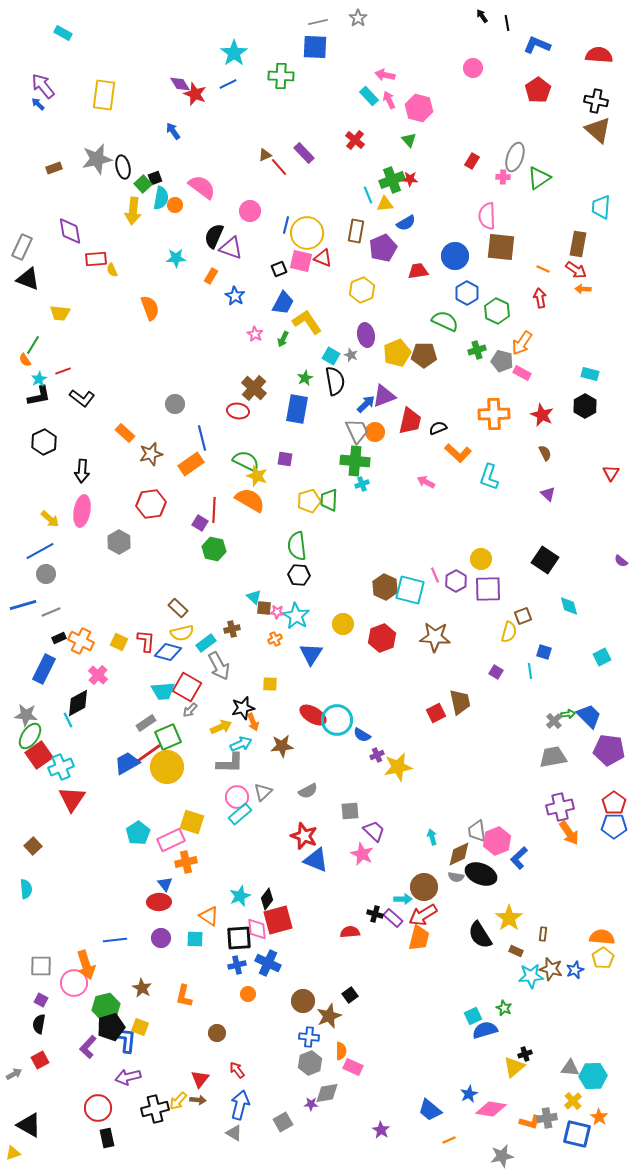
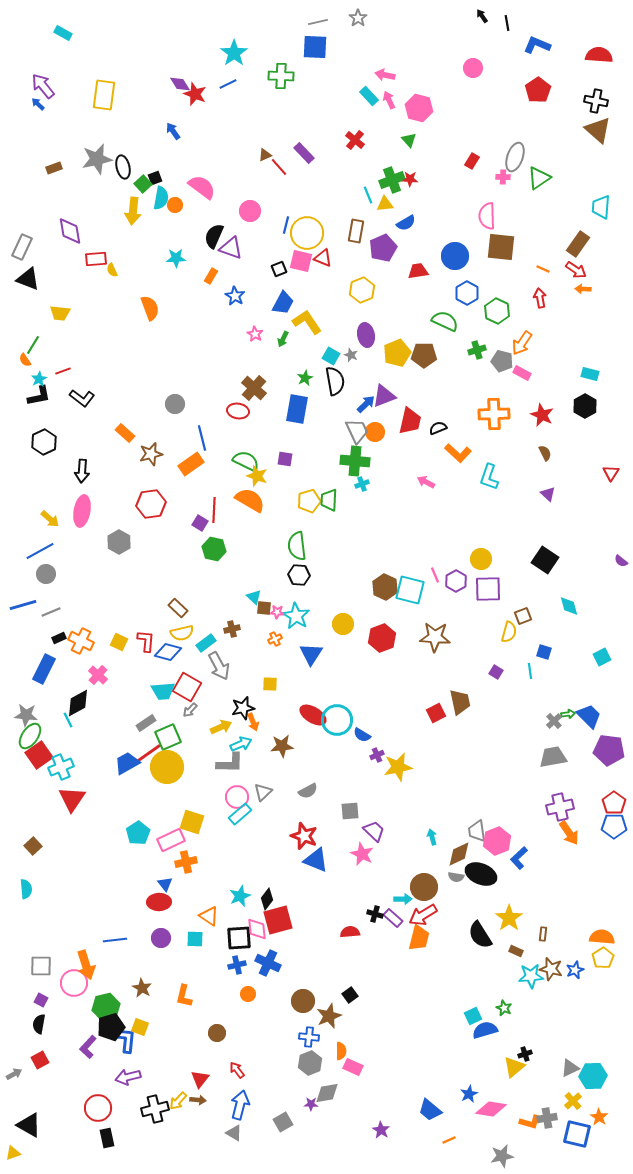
brown rectangle at (578, 244): rotated 25 degrees clockwise
gray triangle at (570, 1068): rotated 30 degrees counterclockwise
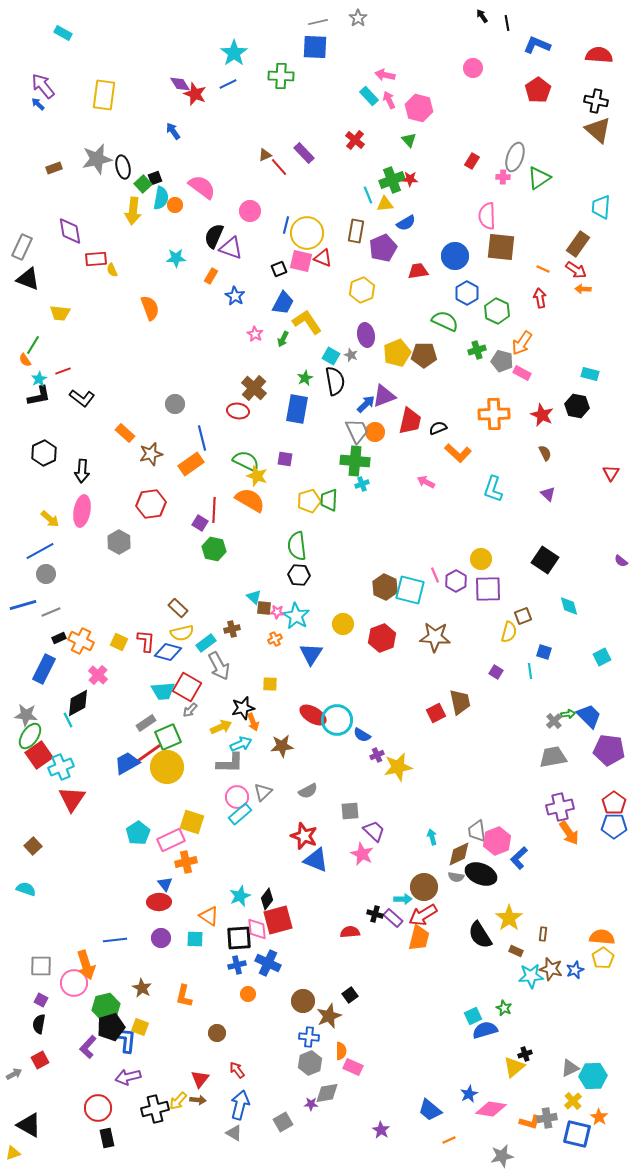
black hexagon at (585, 406): moved 8 px left; rotated 20 degrees counterclockwise
black hexagon at (44, 442): moved 11 px down
cyan L-shape at (489, 477): moved 4 px right, 12 px down
cyan semicircle at (26, 889): rotated 66 degrees counterclockwise
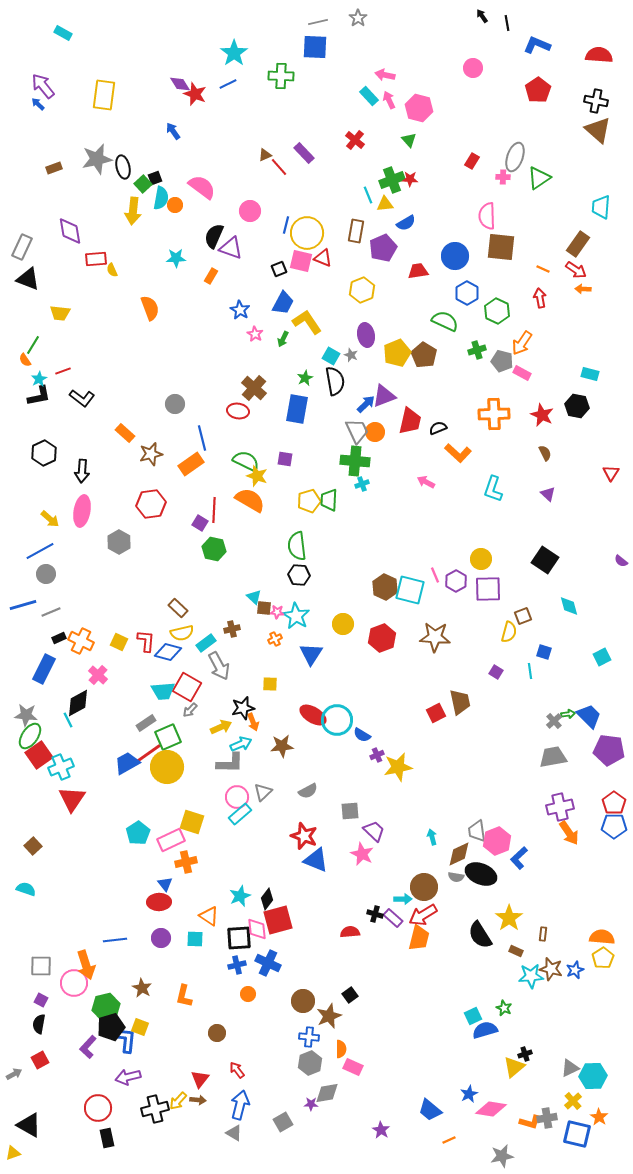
blue star at (235, 296): moved 5 px right, 14 px down
brown pentagon at (424, 355): rotated 30 degrees clockwise
orange semicircle at (341, 1051): moved 2 px up
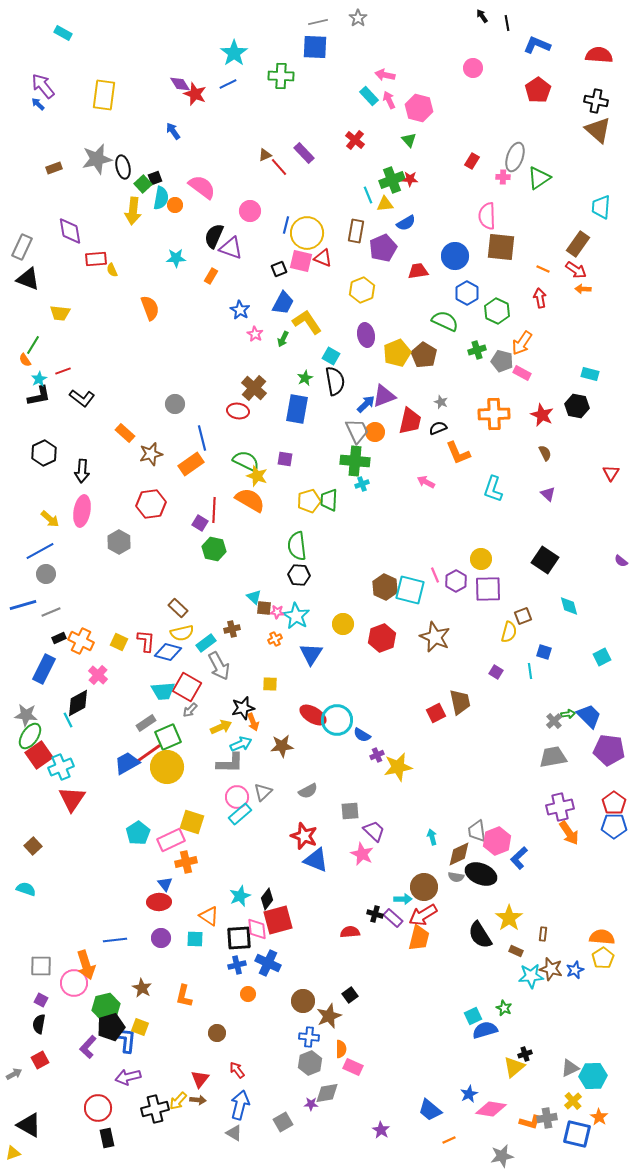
gray star at (351, 355): moved 90 px right, 47 px down
orange L-shape at (458, 453): rotated 24 degrees clockwise
brown star at (435, 637): rotated 20 degrees clockwise
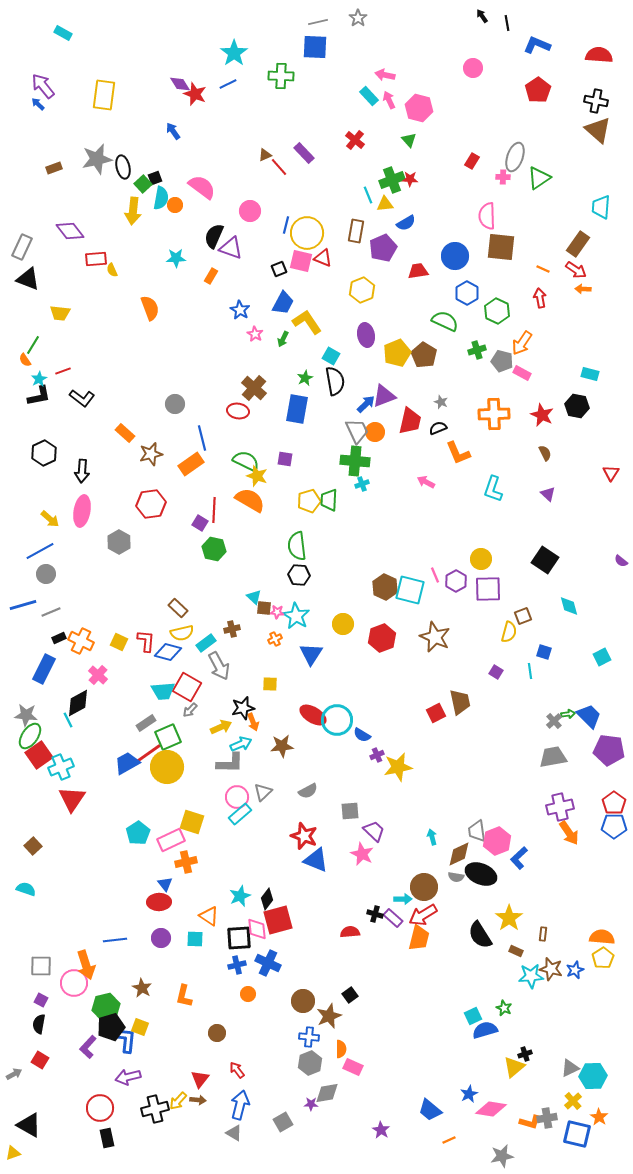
purple diamond at (70, 231): rotated 28 degrees counterclockwise
red square at (40, 1060): rotated 30 degrees counterclockwise
red circle at (98, 1108): moved 2 px right
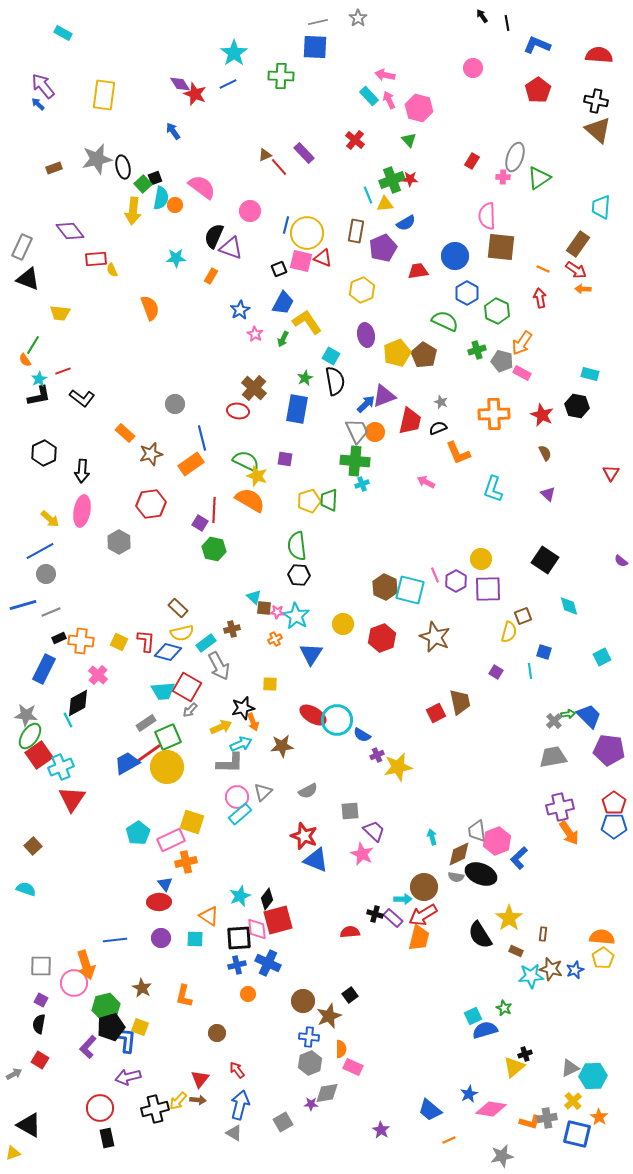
blue star at (240, 310): rotated 12 degrees clockwise
orange cross at (81, 641): rotated 20 degrees counterclockwise
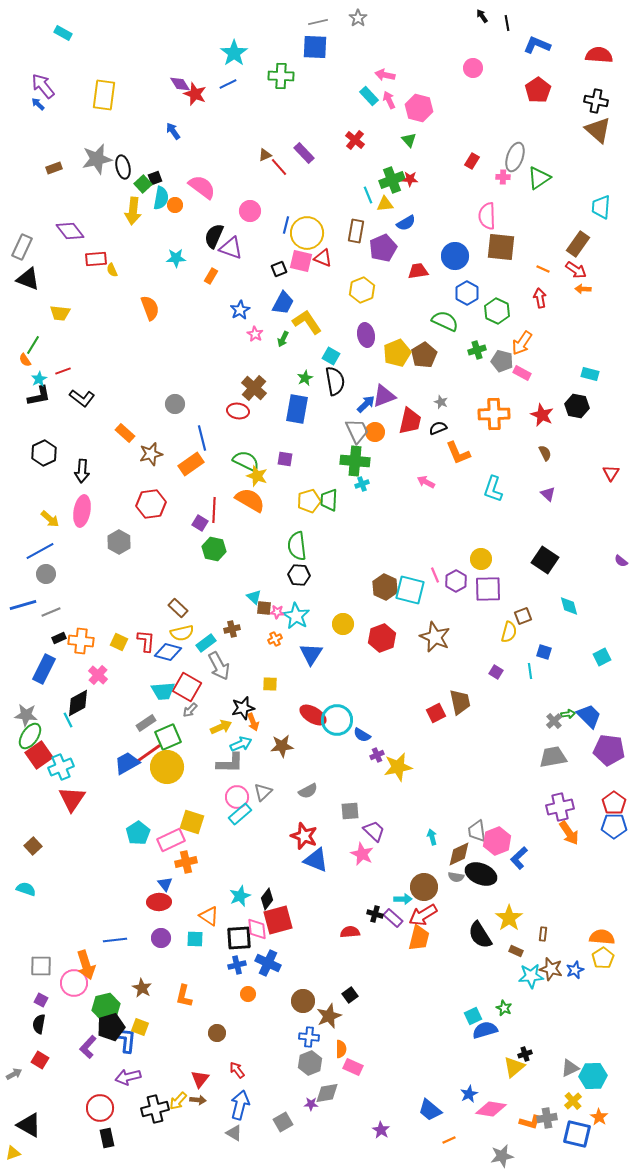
brown pentagon at (424, 355): rotated 10 degrees clockwise
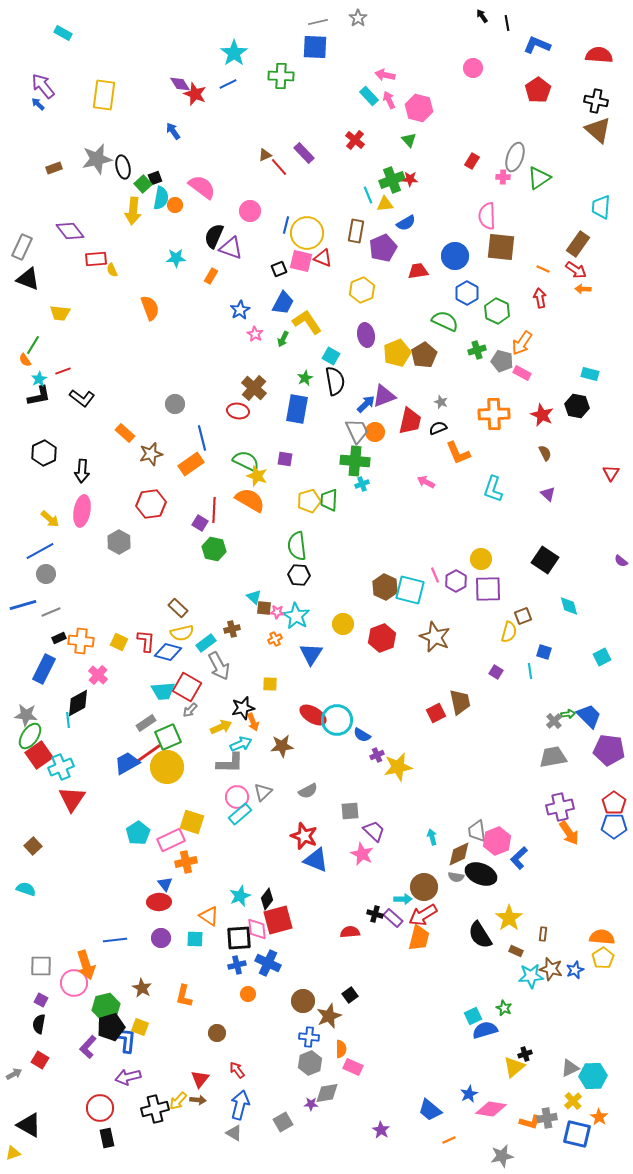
cyan line at (68, 720): rotated 21 degrees clockwise
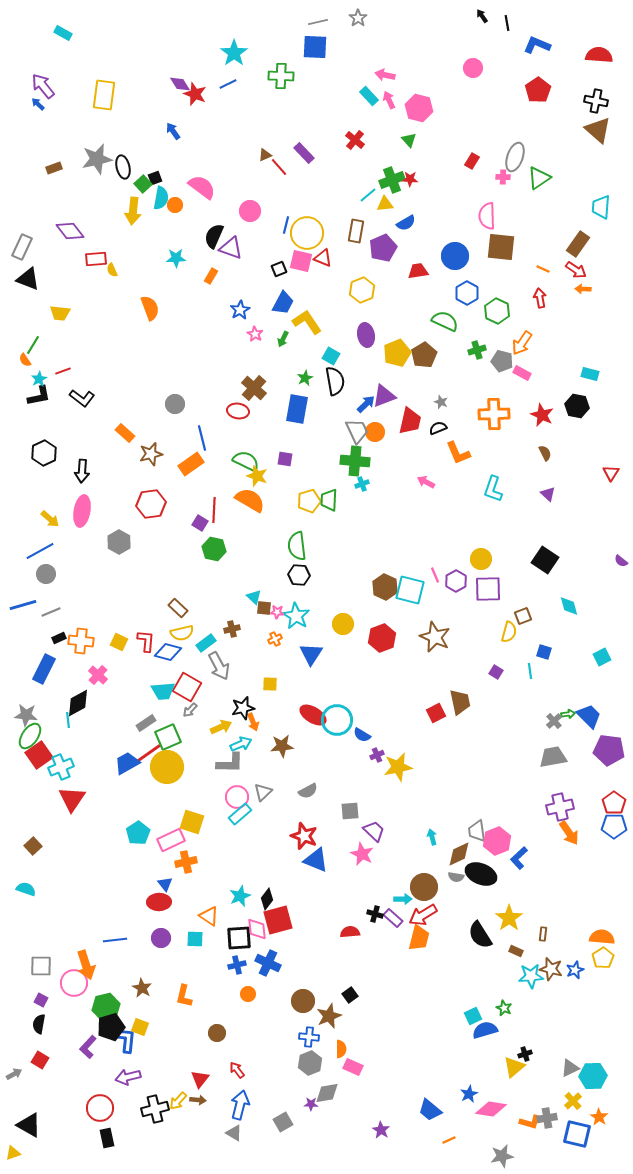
cyan line at (368, 195): rotated 72 degrees clockwise
